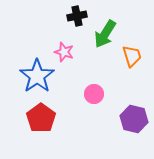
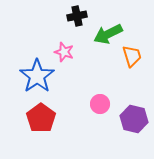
green arrow: moved 3 px right; rotated 32 degrees clockwise
pink circle: moved 6 px right, 10 px down
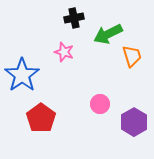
black cross: moved 3 px left, 2 px down
blue star: moved 15 px left, 1 px up
purple hexagon: moved 3 px down; rotated 16 degrees clockwise
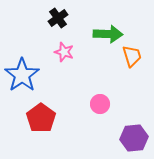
black cross: moved 16 px left; rotated 24 degrees counterclockwise
green arrow: rotated 152 degrees counterclockwise
purple hexagon: moved 16 px down; rotated 24 degrees clockwise
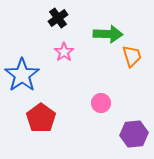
pink star: rotated 18 degrees clockwise
pink circle: moved 1 px right, 1 px up
purple hexagon: moved 4 px up
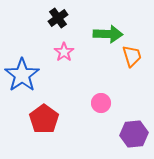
red pentagon: moved 3 px right, 1 px down
